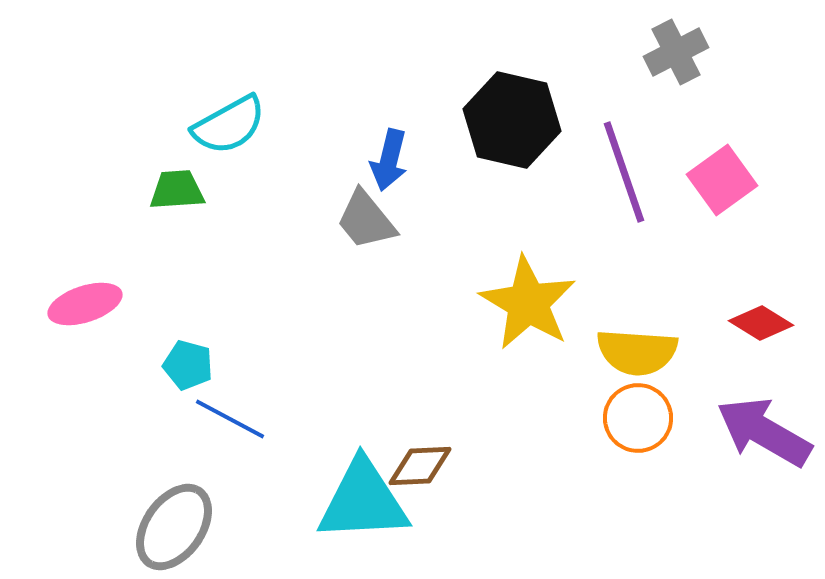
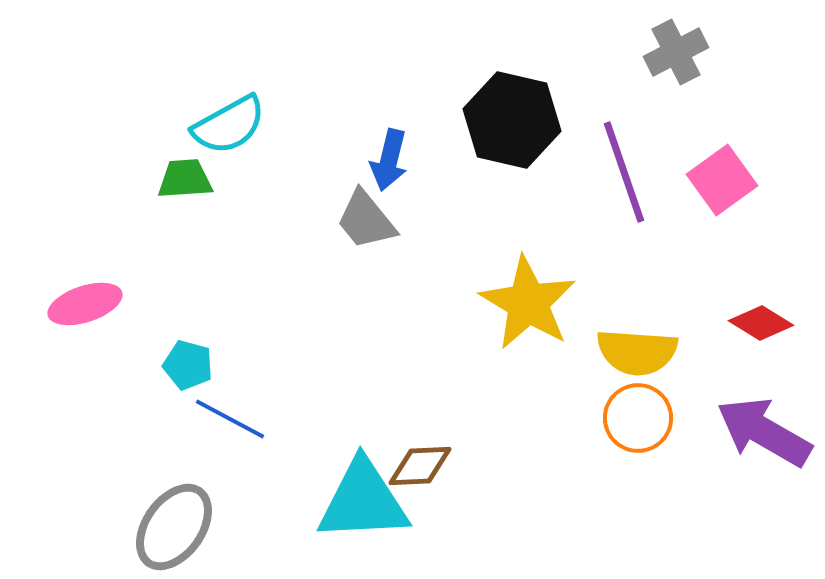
green trapezoid: moved 8 px right, 11 px up
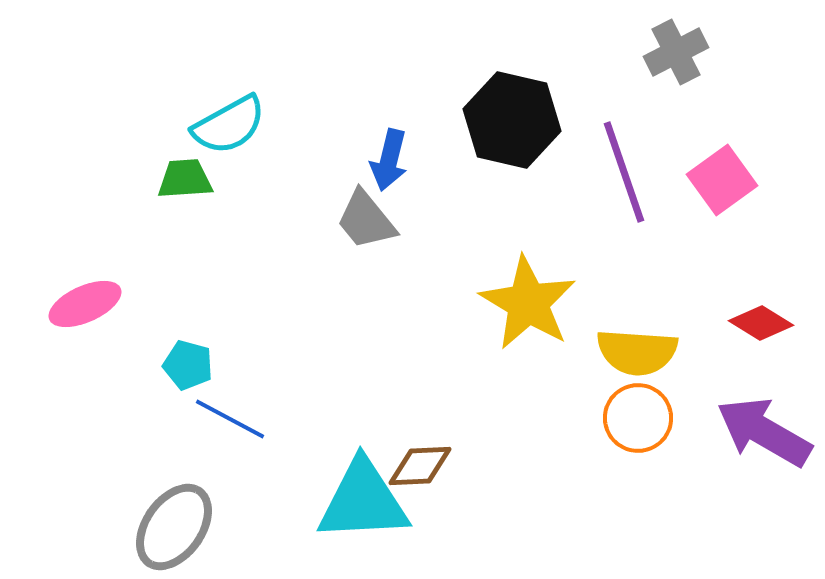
pink ellipse: rotated 6 degrees counterclockwise
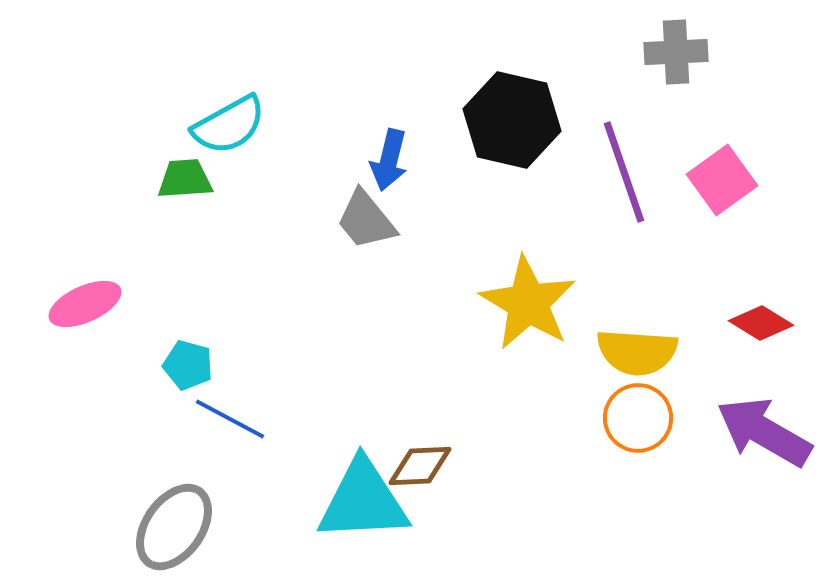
gray cross: rotated 24 degrees clockwise
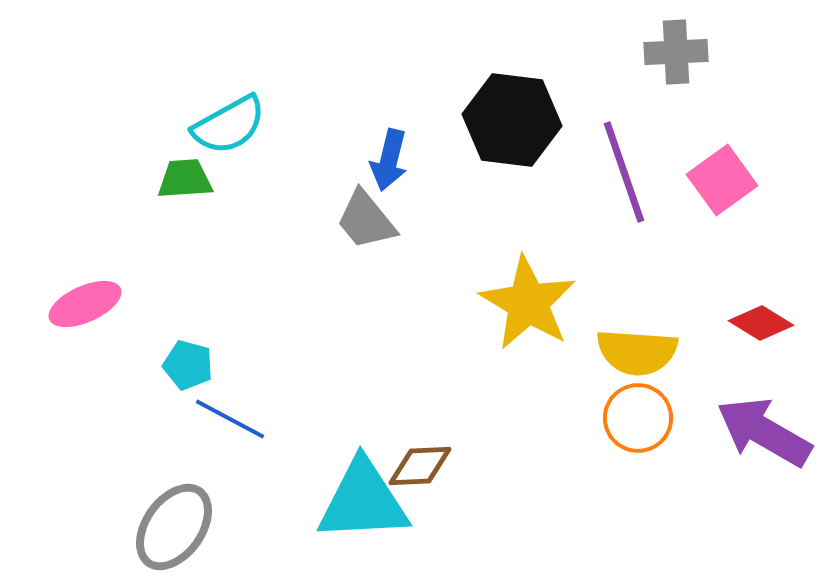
black hexagon: rotated 6 degrees counterclockwise
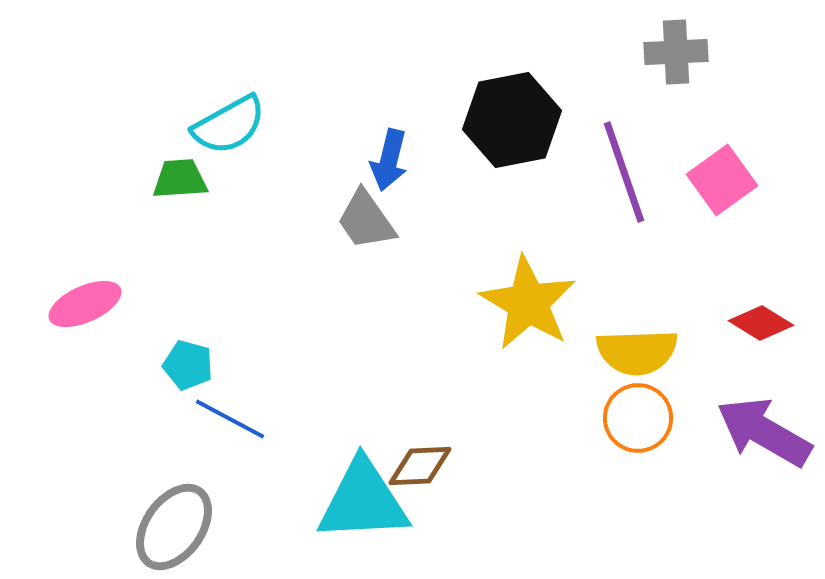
black hexagon: rotated 18 degrees counterclockwise
green trapezoid: moved 5 px left
gray trapezoid: rotated 4 degrees clockwise
yellow semicircle: rotated 6 degrees counterclockwise
